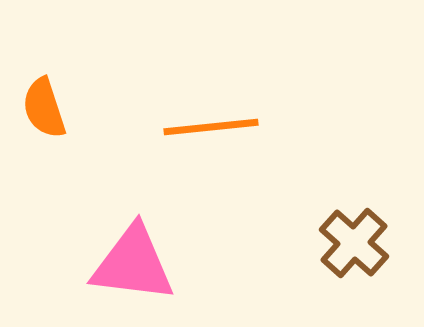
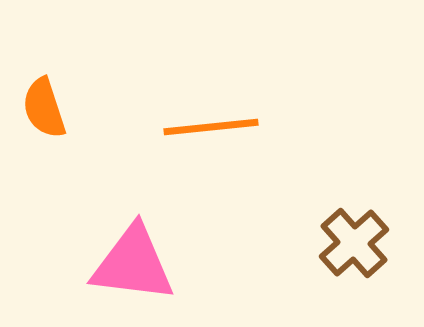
brown cross: rotated 6 degrees clockwise
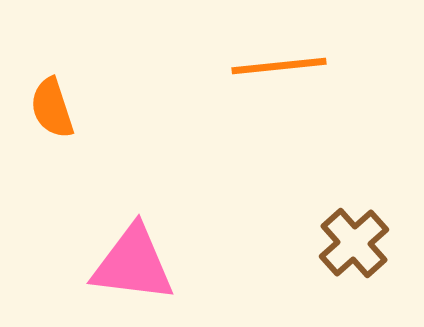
orange semicircle: moved 8 px right
orange line: moved 68 px right, 61 px up
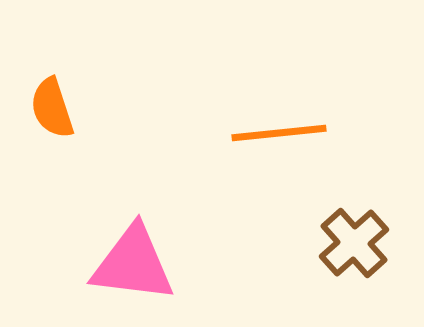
orange line: moved 67 px down
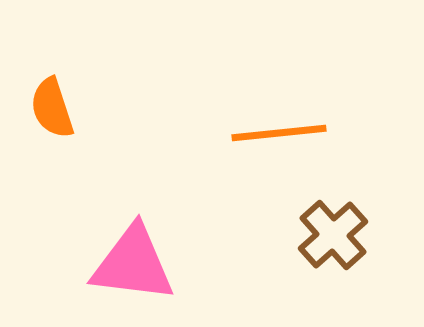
brown cross: moved 21 px left, 8 px up
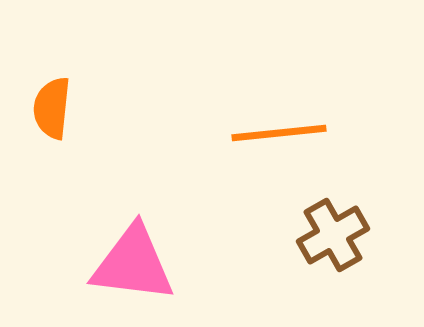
orange semicircle: rotated 24 degrees clockwise
brown cross: rotated 12 degrees clockwise
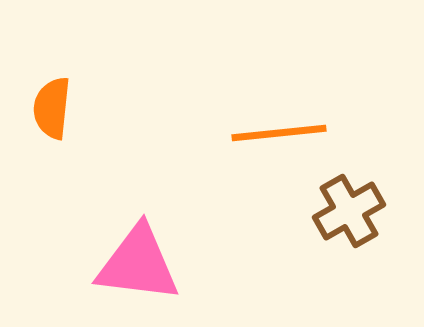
brown cross: moved 16 px right, 24 px up
pink triangle: moved 5 px right
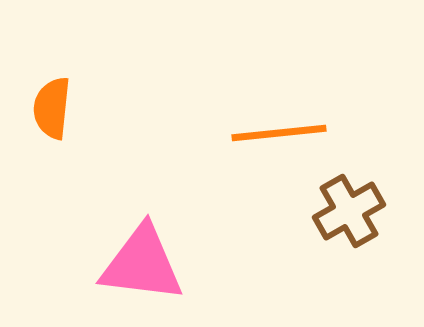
pink triangle: moved 4 px right
